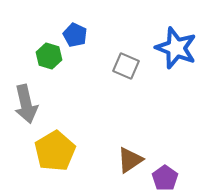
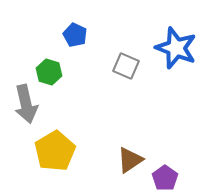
green hexagon: moved 16 px down
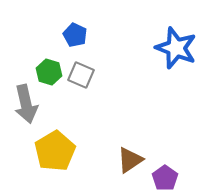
gray square: moved 45 px left, 9 px down
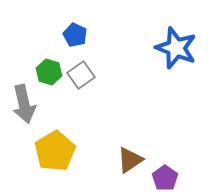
gray square: rotated 32 degrees clockwise
gray arrow: moved 2 px left
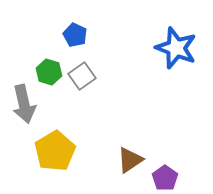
gray square: moved 1 px right, 1 px down
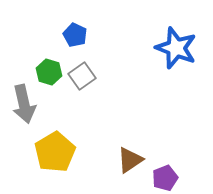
yellow pentagon: moved 1 px down
purple pentagon: rotated 15 degrees clockwise
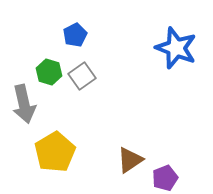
blue pentagon: rotated 20 degrees clockwise
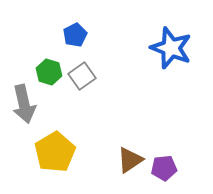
blue star: moved 5 px left
purple pentagon: moved 1 px left, 10 px up; rotated 15 degrees clockwise
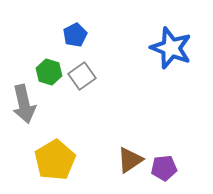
yellow pentagon: moved 8 px down
